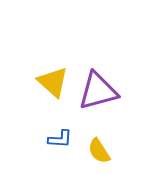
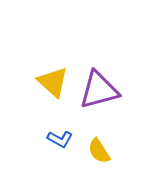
purple triangle: moved 1 px right, 1 px up
blue L-shape: rotated 25 degrees clockwise
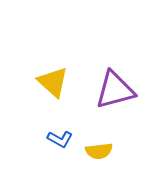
purple triangle: moved 16 px right
yellow semicircle: rotated 64 degrees counterclockwise
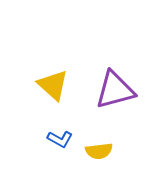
yellow triangle: moved 3 px down
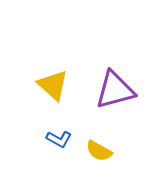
blue L-shape: moved 1 px left
yellow semicircle: rotated 36 degrees clockwise
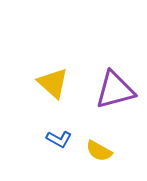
yellow triangle: moved 2 px up
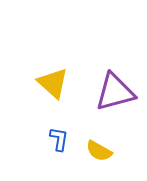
purple triangle: moved 2 px down
blue L-shape: rotated 110 degrees counterclockwise
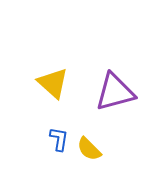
yellow semicircle: moved 10 px left, 2 px up; rotated 16 degrees clockwise
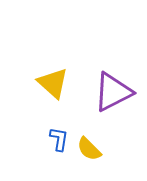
purple triangle: moved 2 px left; rotated 12 degrees counterclockwise
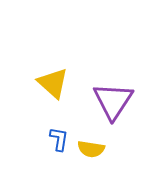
purple triangle: moved 9 px down; rotated 30 degrees counterclockwise
yellow semicircle: moved 2 px right; rotated 36 degrees counterclockwise
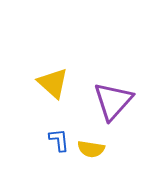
purple triangle: rotated 9 degrees clockwise
blue L-shape: moved 1 px down; rotated 15 degrees counterclockwise
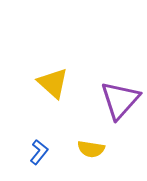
purple triangle: moved 7 px right, 1 px up
blue L-shape: moved 20 px left, 12 px down; rotated 45 degrees clockwise
